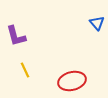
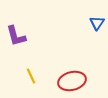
blue triangle: rotated 14 degrees clockwise
yellow line: moved 6 px right, 6 px down
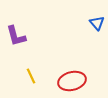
blue triangle: rotated 14 degrees counterclockwise
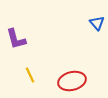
purple L-shape: moved 3 px down
yellow line: moved 1 px left, 1 px up
